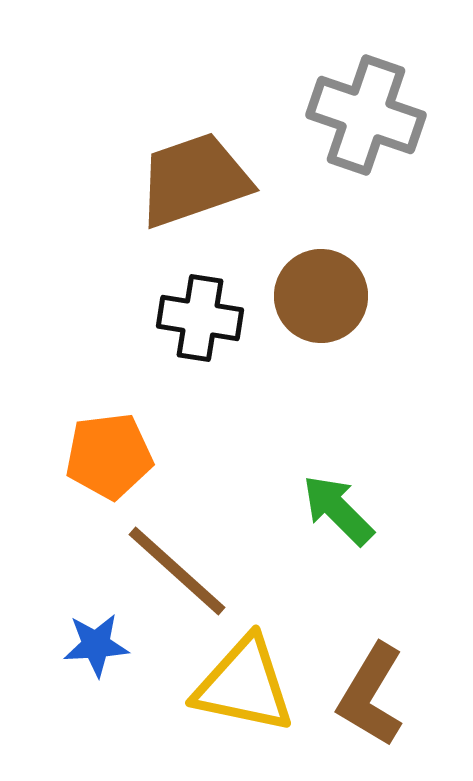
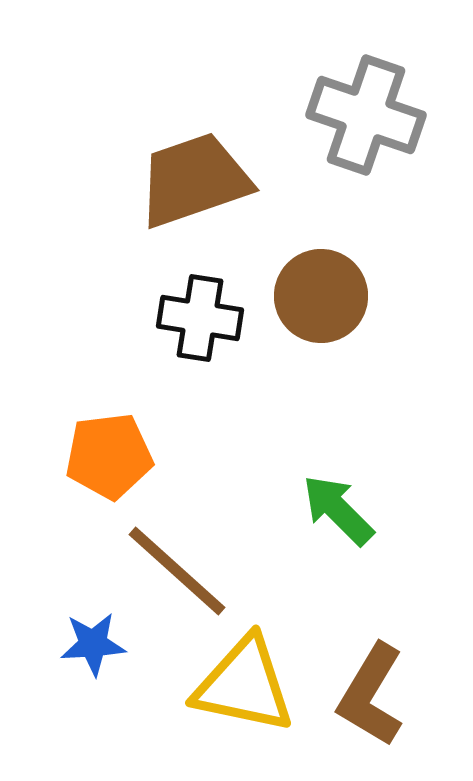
blue star: moved 3 px left, 1 px up
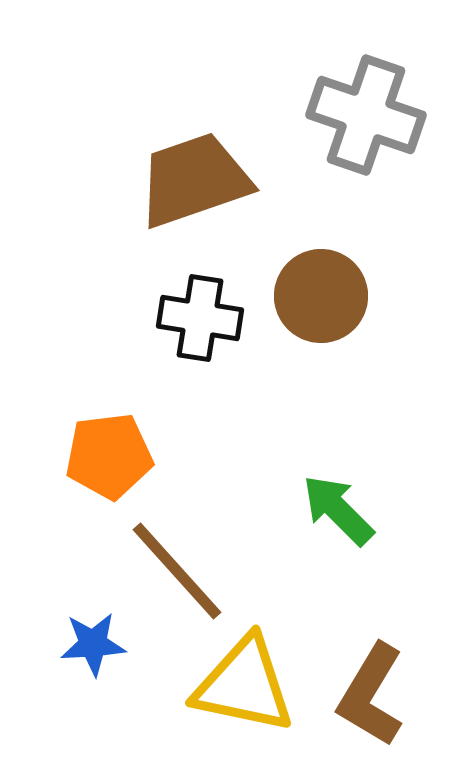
brown line: rotated 6 degrees clockwise
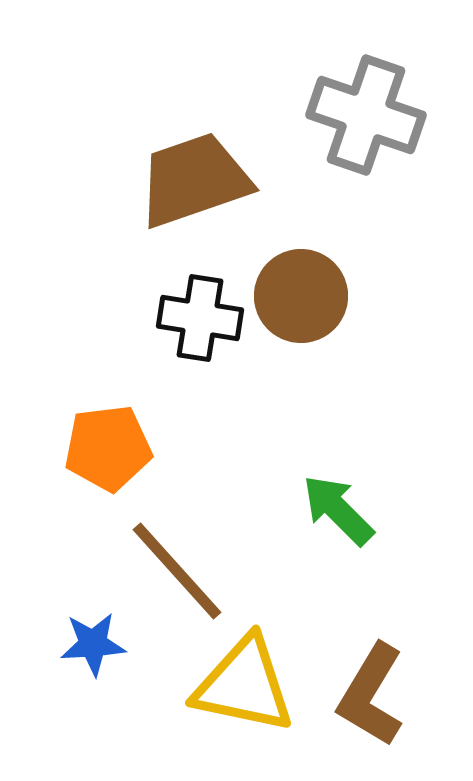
brown circle: moved 20 px left
orange pentagon: moved 1 px left, 8 px up
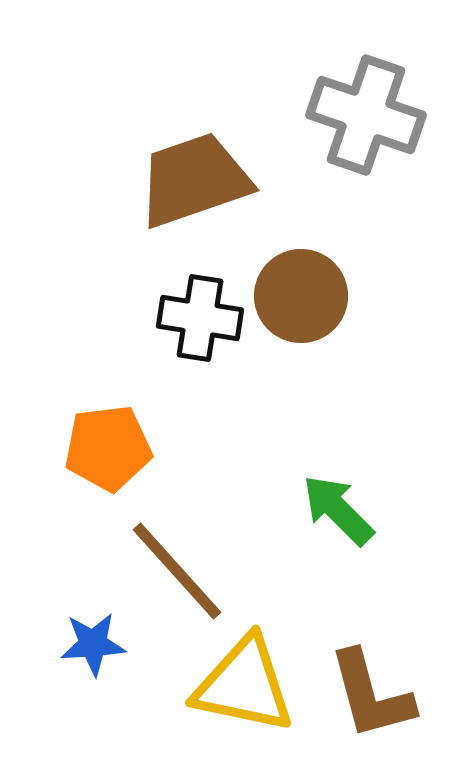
brown L-shape: rotated 46 degrees counterclockwise
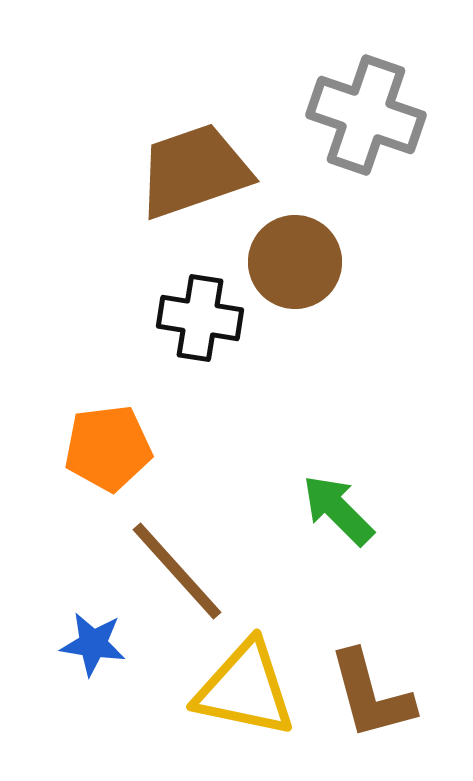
brown trapezoid: moved 9 px up
brown circle: moved 6 px left, 34 px up
blue star: rotated 12 degrees clockwise
yellow triangle: moved 1 px right, 4 px down
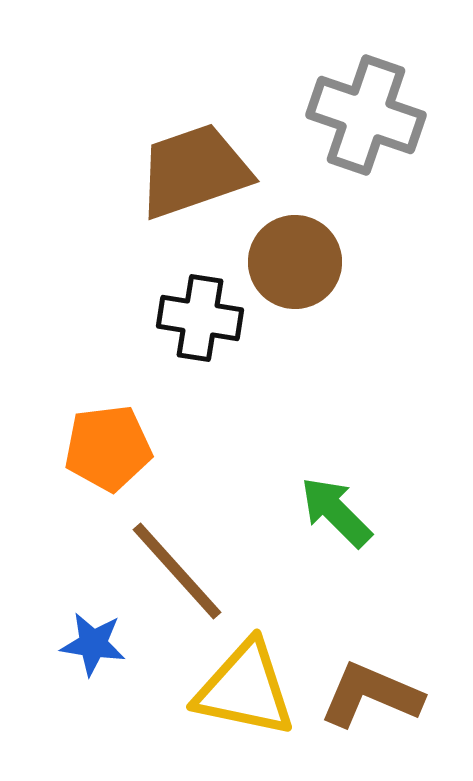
green arrow: moved 2 px left, 2 px down
brown L-shape: rotated 128 degrees clockwise
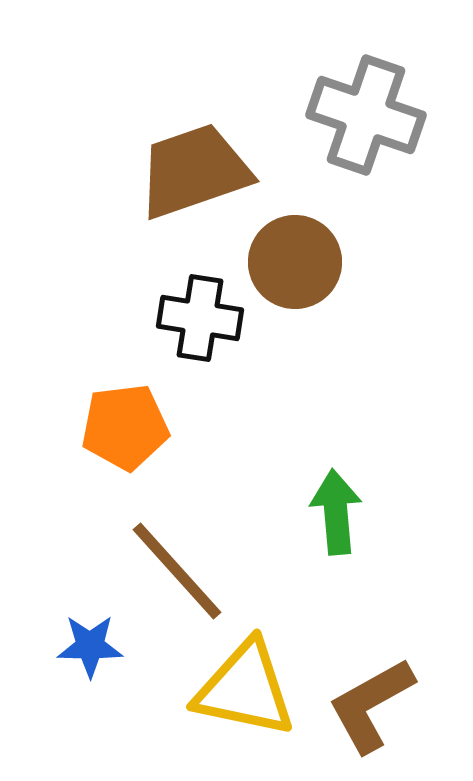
orange pentagon: moved 17 px right, 21 px up
green arrow: rotated 40 degrees clockwise
blue star: moved 3 px left, 2 px down; rotated 8 degrees counterclockwise
brown L-shape: moved 10 px down; rotated 52 degrees counterclockwise
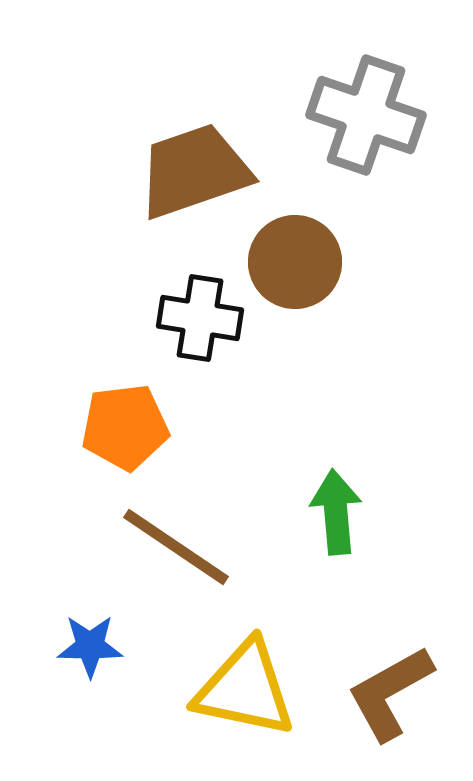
brown line: moved 1 px left, 24 px up; rotated 14 degrees counterclockwise
brown L-shape: moved 19 px right, 12 px up
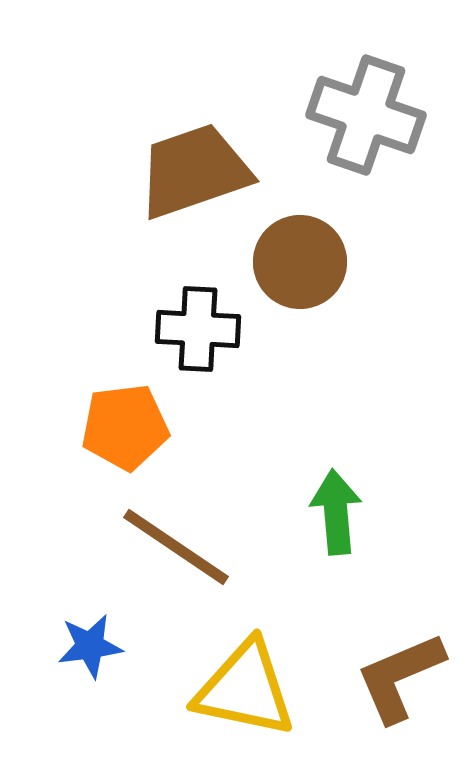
brown circle: moved 5 px right
black cross: moved 2 px left, 11 px down; rotated 6 degrees counterclockwise
blue star: rotated 8 degrees counterclockwise
brown L-shape: moved 10 px right, 16 px up; rotated 6 degrees clockwise
